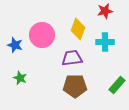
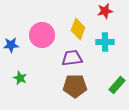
blue star: moved 4 px left; rotated 21 degrees counterclockwise
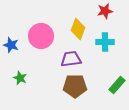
pink circle: moved 1 px left, 1 px down
blue star: rotated 21 degrees clockwise
purple trapezoid: moved 1 px left, 1 px down
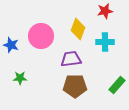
green star: rotated 24 degrees counterclockwise
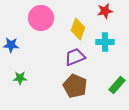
pink circle: moved 18 px up
blue star: rotated 14 degrees counterclockwise
purple trapezoid: moved 4 px right, 2 px up; rotated 15 degrees counterclockwise
brown pentagon: rotated 25 degrees clockwise
